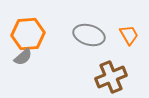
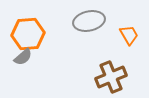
gray ellipse: moved 14 px up; rotated 28 degrees counterclockwise
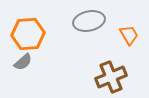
gray semicircle: moved 5 px down
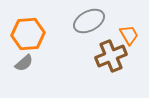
gray ellipse: rotated 16 degrees counterclockwise
gray semicircle: moved 1 px right, 1 px down
brown cross: moved 21 px up
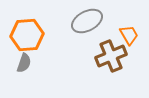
gray ellipse: moved 2 px left
orange hexagon: moved 1 px left, 1 px down
gray semicircle: rotated 30 degrees counterclockwise
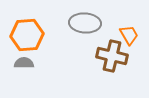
gray ellipse: moved 2 px left, 2 px down; rotated 32 degrees clockwise
brown cross: moved 1 px right; rotated 36 degrees clockwise
gray semicircle: rotated 108 degrees counterclockwise
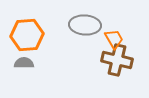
gray ellipse: moved 2 px down
orange trapezoid: moved 15 px left, 4 px down
brown cross: moved 5 px right, 4 px down
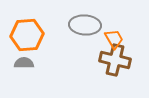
brown cross: moved 2 px left
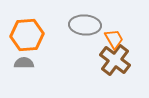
brown cross: rotated 24 degrees clockwise
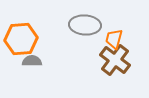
orange hexagon: moved 6 px left, 4 px down
orange trapezoid: rotated 135 degrees counterclockwise
gray semicircle: moved 8 px right, 2 px up
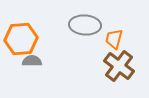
brown cross: moved 4 px right, 6 px down
